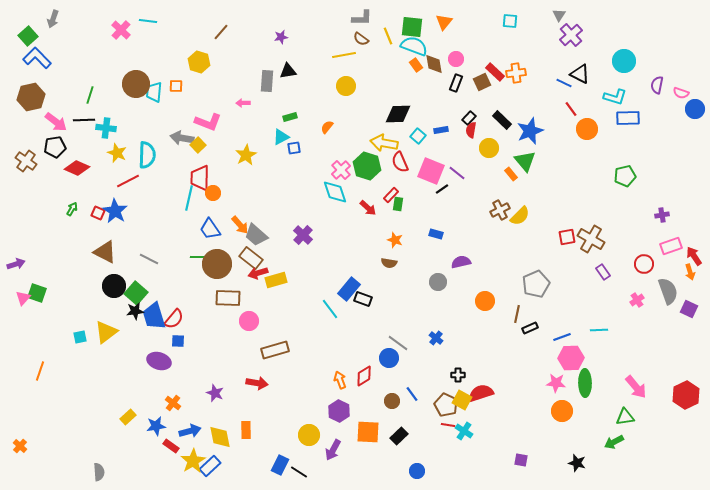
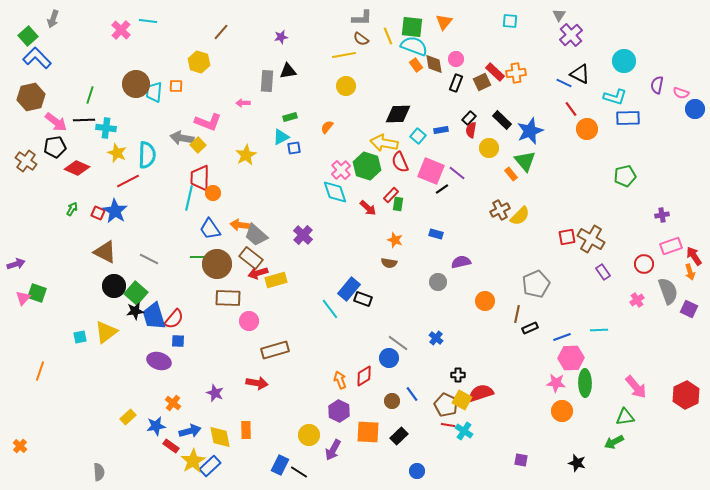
orange arrow at (240, 225): rotated 138 degrees clockwise
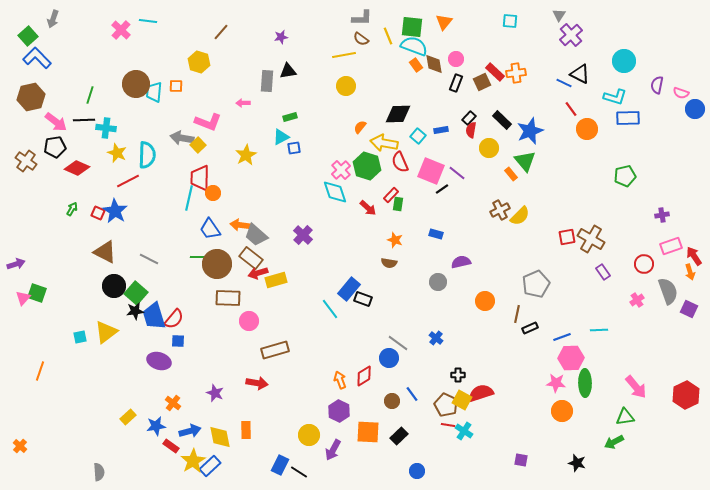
orange semicircle at (327, 127): moved 33 px right
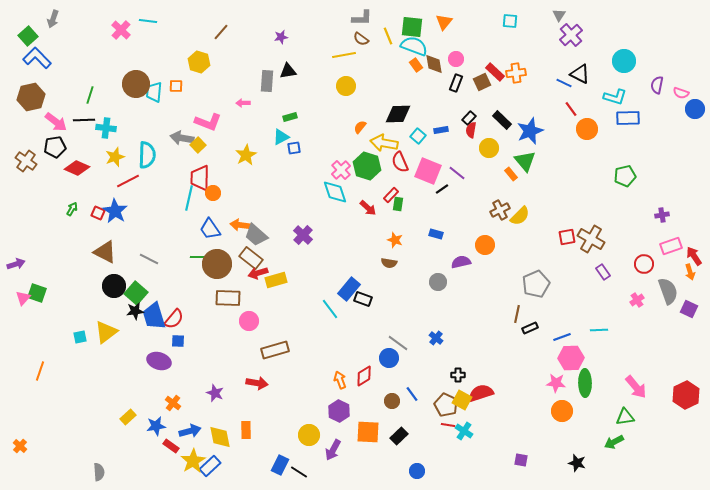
yellow star at (117, 153): moved 2 px left, 4 px down; rotated 30 degrees clockwise
pink square at (431, 171): moved 3 px left
orange circle at (485, 301): moved 56 px up
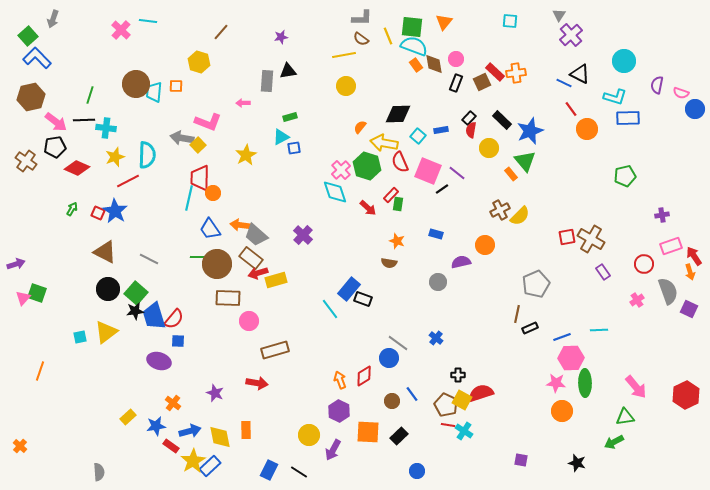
orange star at (395, 240): moved 2 px right, 1 px down
black circle at (114, 286): moved 6 px left, 3 px down
blue rectangle at (280, 465): moved 11 px left, 5 px down
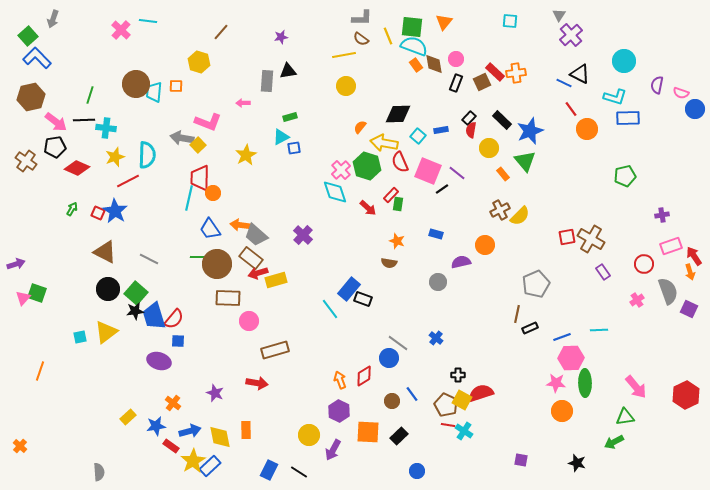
orange rectangle at (511, 174): moved 8 px left
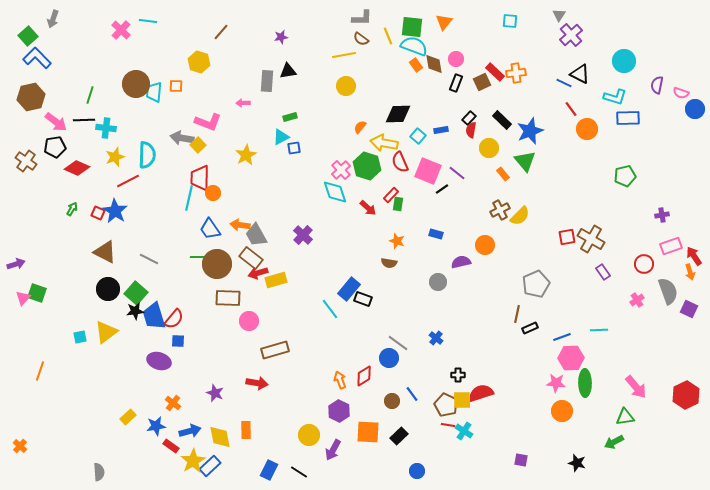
gray trapezoid at (256, 235): rotated 20 degrees clockwise
yellow square at (462, 400): rotated 30 degrees counterclockwise
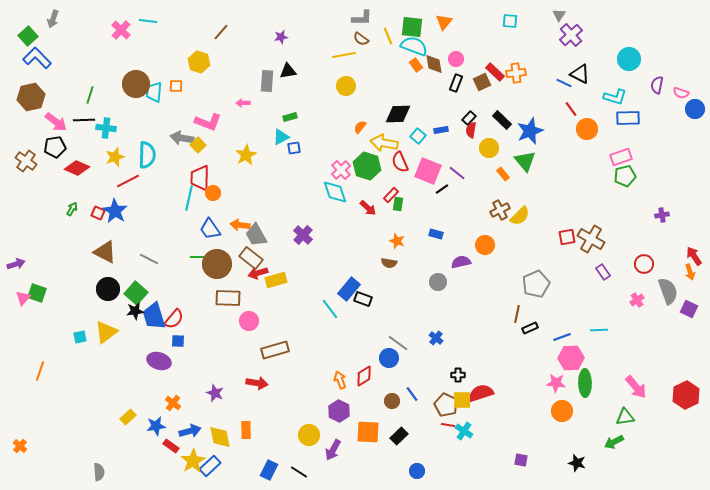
cyan circle at (624, 61): moved 5 px right, 2 px up
pink rectangle at (671, 246): moved 50 px left, 89 px up
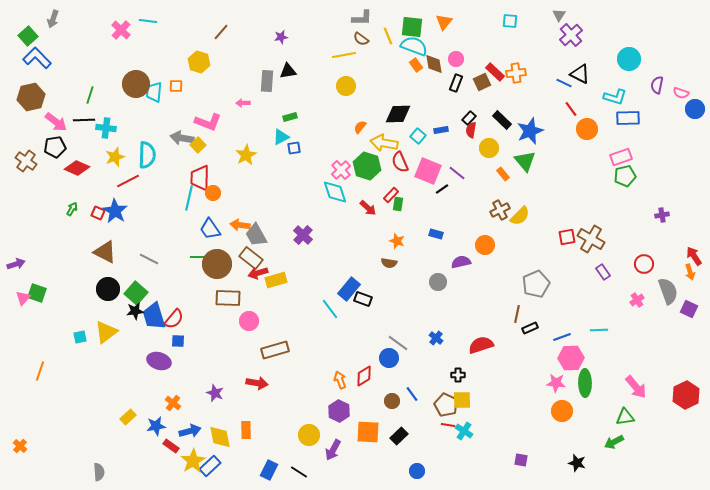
red semicircle at (481, 393): moved 48 px up
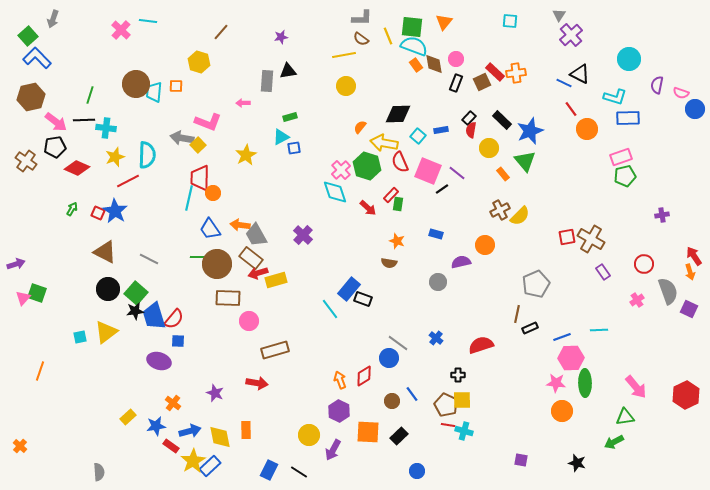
cyan cross at (464, 431): rotated 18 degrees counterclockwise
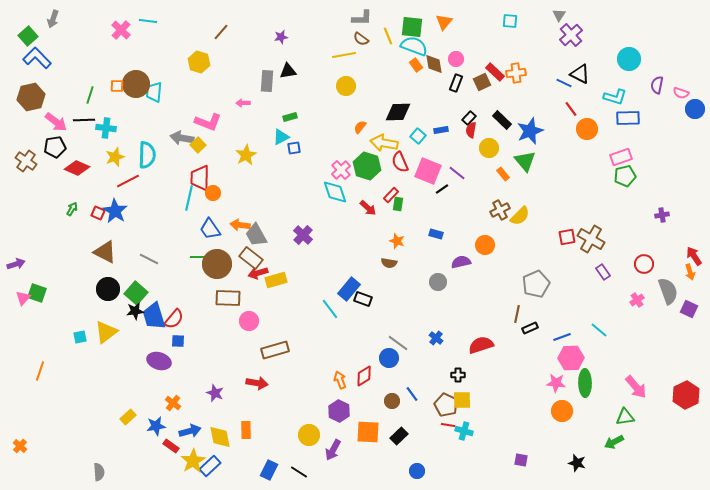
orange square at (176, 86): moved 59 px left
black diamond at (398, 114): moved 2 px up
cyan line at (599, 330): rotated 42 degrees clockwise
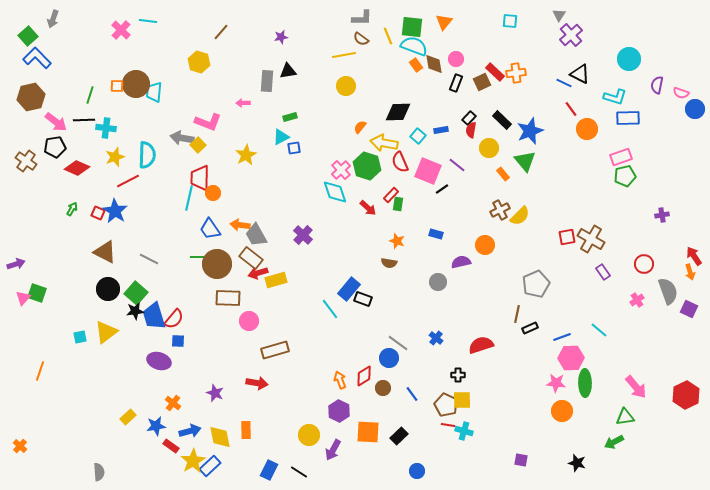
purple line at (457, 173): moved 8 px up
brown circle at (392, 401): moved 9 px left, 13 px up
